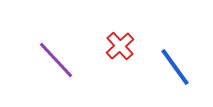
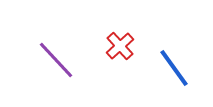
blue line: moved 1 px left, 1 px down
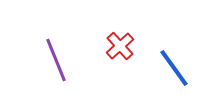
purple line: rotated 21 degrees clockwise
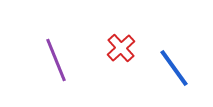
red cross: moved 1 px right, 2 px down
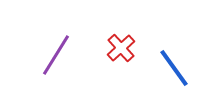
purple line: moved 5 px up; rotated 54 degrees clockwise
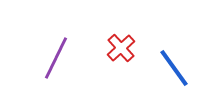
purple line: moved 3 px down; rotated 6 degrees counterclockwise
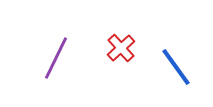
blue line: moved 2 px right, 1 px up
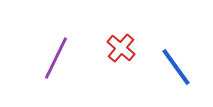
red cross: rotated 8 degrees counterclockwise
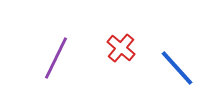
blue line: moved 1 px right, 1 px down; rotated 6 degrees counterclockwise
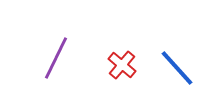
red cross: moved 1 px right, 17 px down
